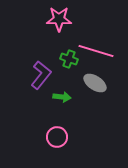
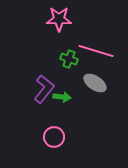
purple L-shape: moved 3 px right, 14 px down
pink circle: moved 3 px left
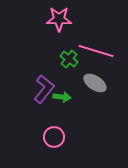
green cross: rotated 18 degrees clockwise
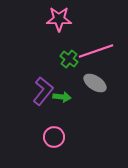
pink line: rotated 36 degrees counterclockwise
purple L-shape: moved 1 px left, 2 px down
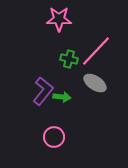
pink line: rotated 28 degrees counterclockwise
green cross: rotated 24 degrees counterclockwise
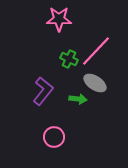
green cross: rotated 12 degrees clockwise
green arrow: moved 16 px right, 2 px down
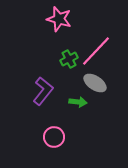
pink star: rotated 15 degrees clockwise
green cross: rotated 36 degrees clockwise
green arrow: moved 3 px down
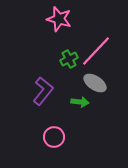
green arrow: moved 2 px right
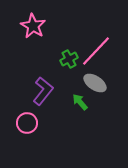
pink star: moved 26 px left, 7 px down; rotated 15 degrees clockwise
green arrow: rotated 138 degrees counterclockwise
pink circle: moved 27 px left, 14 px up
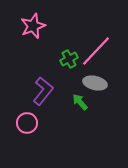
pink star: rotated 20 degrees clockwise
gray ellipse: rotated 20 degrees counterclockwise
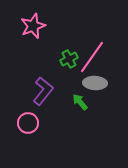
pink line: moved 4 px left, 6 px down; rotated 8 degrees counterclockwise
gray ellipse: rotated 10 degrees counterclockwise
pink circle: moved 1 px right
